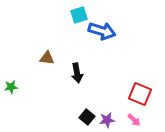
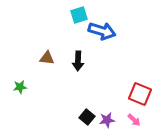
black arrow: moved 1 px right, 12 px up; rotated 12 degrees clockwise
green star: moved 9 px right
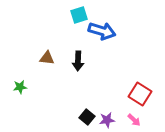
red square: rotated 10 degrees clockwise
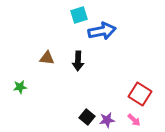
blue arrow: rotated 28 degrees counterclockwise
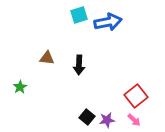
blue arrow: moved 6 px right, 9 px up
black arrow: moved 1 px right, 4 px down
green star: rotated 24 degrees counterclockwise
red square: moved 4 px left, 2 px down; rotated 20 degrees clockwise
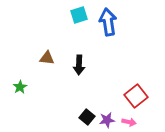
blue arrow: rotated 88 degrees counterclockwise
pink arrow: moved 5 px left, 2 px down; rotated 32 degrees counterclockwise
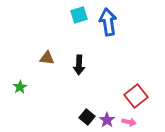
purple star: rotated 28 degrees counterclockwise
